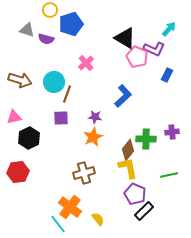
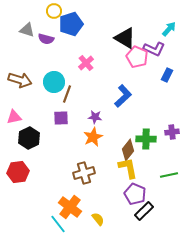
yellow circle: moved 4 px right, 1 px down
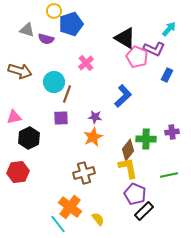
brown arrow: moved 9 px up
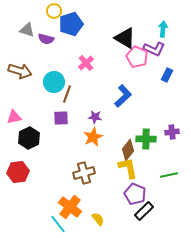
cyan arrow: moved 6 px left; rotated 35 degrees counterclockwise
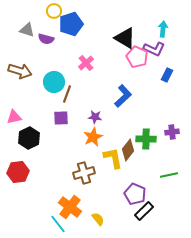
yellow L-shape: moved 15 px left, 10 px up
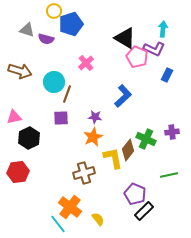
green cross: rotated 24 degrees clockwise
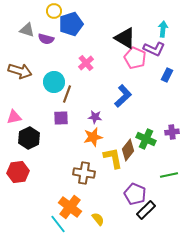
pink pentagon: moved 2 px left, 1 px down
orange star: rotated 12 degrees clockwise
brown cross: rotated 25 degrees clockwise
black rectangle: moved 2 px right, 1 px up
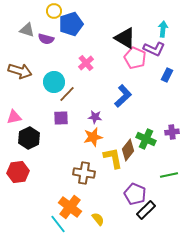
brown line: rotated 24 degrees clockwise
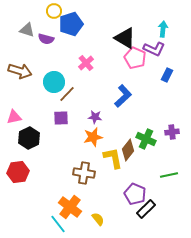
black rectangle: moved 1 px up
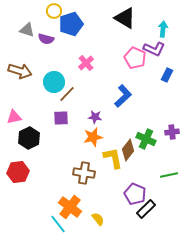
black triangle: moved 20 px up
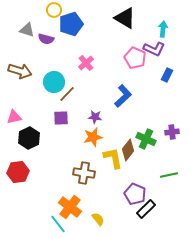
yellow circle: moved 1 px up
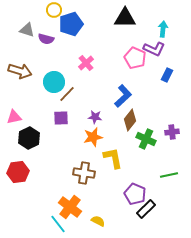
black triangle: rotated 30 degrees counterclockwise
brown diamond: moved 2 px right, 30 px up
yellow semicircle: moved 2 px down; rotated 24 degrees counterclockwise
